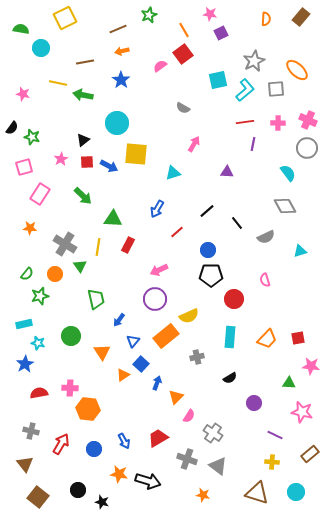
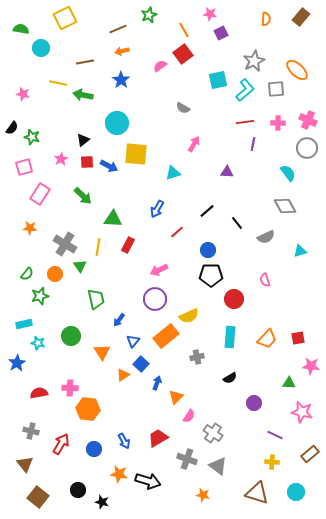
blue star at (25, 364): moved 8 px left, 1 px up
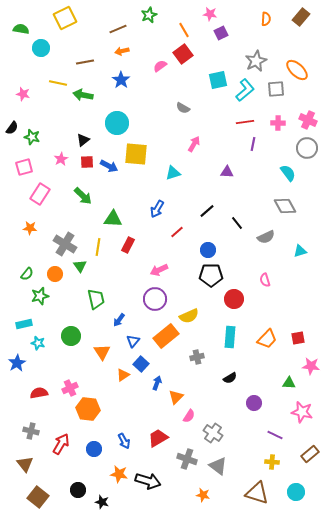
gray star at (254, 61): moved 2 px right
pink cross at (70, 388): rotated 28 degrees counterclockwise
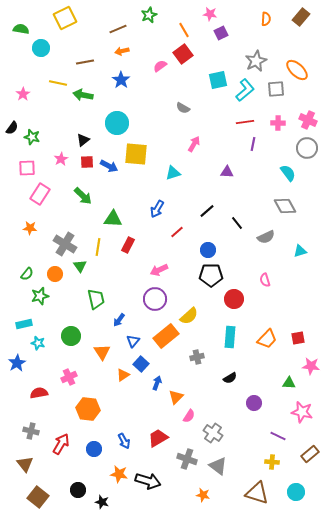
pink star at (23, 94): rotated 24 degrees clockwise
pink square at (24, 167): moved 3 px right, 1 px down; rotated 12 degrees clockwise
yellow semicircle at (189, 316): rotated 18 degrees counterclockwise
pink cross at (70, 388): moved 1 px left, 11 px up
purple line at (275, 435): moved 3 px right, 1 px down
